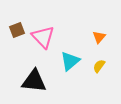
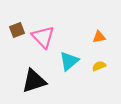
orange triangle: rotated 40 degrees clockwise
cyan triangle: moved 1 px left
yellow semicircle: rotated 32 degrees clockwise
black triangle: rotated 24 degrees counterclockwise
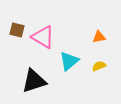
brown square: rotated 35 degrees clockwise
pink triangle: rotated 15 degrees counterclockwise
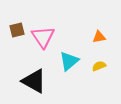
brown square: rotated 28 degrees counterclockwise
pink triangle: rotated 25 degrees clockwise
black triangle: rotated 48 degrees clockwise
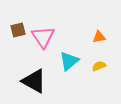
brown square: moved 1 px right
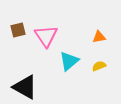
pink triangle: moved 3 px right, 1 px up
black triangle: moved 9 px left, 6 px down
